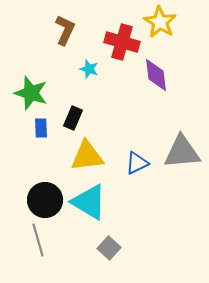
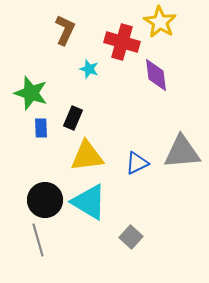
gray square: moved 22 px right, 11 px up
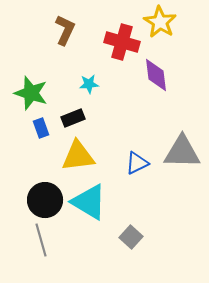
cyan star: moved 15 px down; rotated 24 degrees counterclockwise
black rectangle: rotated 45 degrees clockwise
blue rectangle: rotated 18 degrees counterclockwise
gray triangle: rotated 6 degrees clockwise
yellow triangle: moved 9 px left
gray line: moved 3 px right
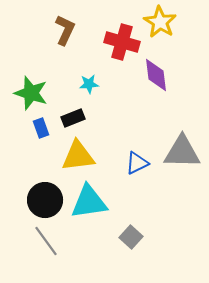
cyan triangle: rotated 39 degrees counterclockwise
gray line: moved 5 px right, 1 px down; rotated 20 degrees counterclockwise
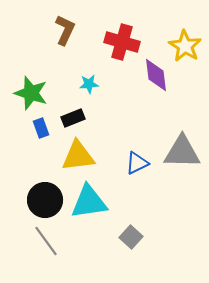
yellow star: moved 25 px right, 24 px down
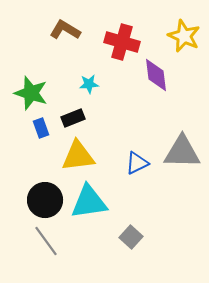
brown L-shape: rotated 84 degrees counterclockwise
yellow star: moved 1 px left, 10 px up; rotated 8 degrees counterclockwise
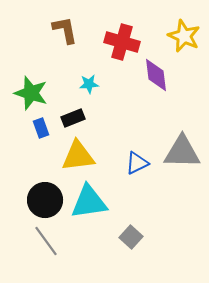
brown L-shape: rotated 48 degrees clockwise
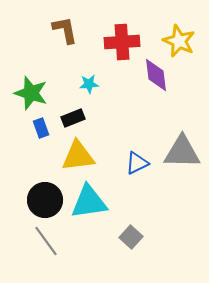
yellow star: moved 5 px left, 5 px down
red cross: rotated 20 degrees counterclockwise
